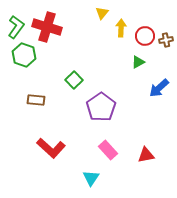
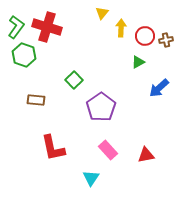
red L-shape: moved 2 px right; rotated 36 degrees clockwise
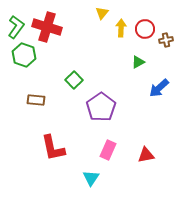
red circle: moved 7 px up
pink rectangle: rotated 66 degrees clockwise
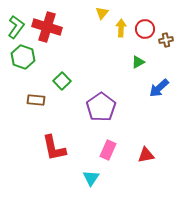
green hexagon: moved 1 px left, 2 px down
green square: moved 12 px left, 1 px down
red L-shape: moved 1 px right
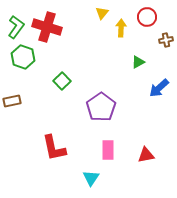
red circle: moved 2 px right, 12 px up
brown rectangle: moved 24 px left, 1 px down; rotated 18 degrees counterclockwise
pink rectangle: rotated 24 degrees counterclockwise
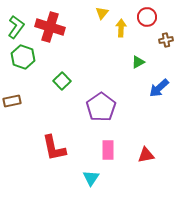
red cross: moved 3 px right
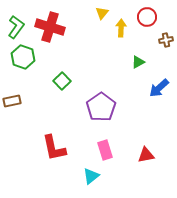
pink rectangle: moved 3 px left; rotated 18 degrees counterclockwise
cyan triangle: moved 2 px up; rotated 18 degrees clockwise
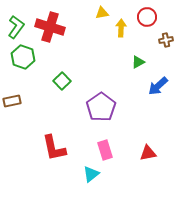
yellow triangle: rotated 40 degrees clockwise
blue arrow: moved 1 px left, 2 px up
red triangle: moved 2 px right, 2 px up
cyan triangle: moved 2 px up
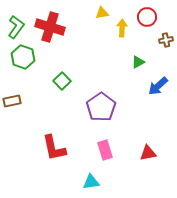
yellow arrow: moved 1 px right
cyan triangle: moved 8 px down; rotated 30 degrees clockwise
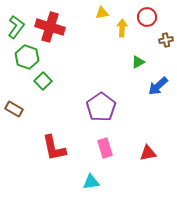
green hexagon: moved 4 px right
green square: moved 19 px left
brown rectangle: moved 2 px right, 8 px down; rotated 42 degrees clockwise
pink rectangle: moved 2 px up
